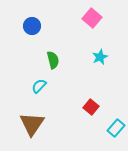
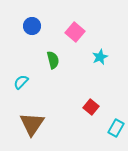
pink square: moved 17 px left, 14 px down
cyan semicircle: moved 18 px left, 4 px up
cyan rectangle: rotated 12 degrees counterclockwise
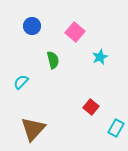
brown triangle: moved 1 px right, 5 px down; rotated 8 degrees clockwise
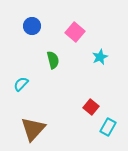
cyan semicircle: moved 2 px down
cyan rectangle: moved 8 px left, 1 px up
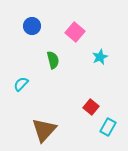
brown triangle: moved 11 px right, 1 px down
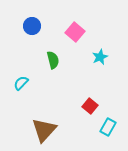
cyan semicircle: moved 1 px up
red square: moved 1 px left, 1 px up
